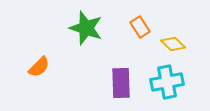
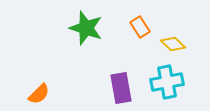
orange semicircle: moved 27 px down
purple rectangle: moved 5 px down; rotated 8 degrees counterclockwise
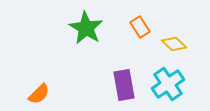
green star: rotated 12 degrees clockwise
yellow diamond: moved 1 px right
cyan cross: moved 1 px right, 2 px down; rotated 24 degrees counterclockwise
purple rectangle: moved 3 px right, 3 px up
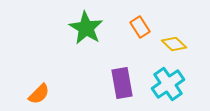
purple rectangle: moved 2 px left, 2 px up
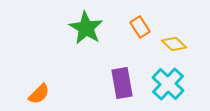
cyan cross: rotated 12 degrees counterclockwise
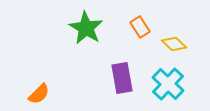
purple rectangle: moved 5 px up
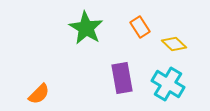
cyan cross: rotated 12 degrees counterclockwise
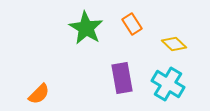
orange rectangle: moved 8 px left, 3 px up
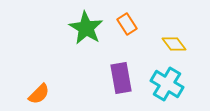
orange rectangle: moved 5 px left
yellow diamond: rotated 10 degrees clockwise
purple rectangle: moved 1 px left
cyan cross: moved 1 px left
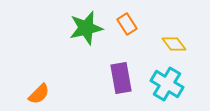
green star: rotated 28 degrees clockwise
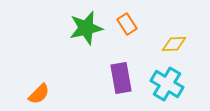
yellow diamond: rotated 55 degrees counterclockwise
